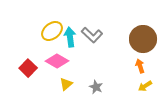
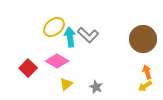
yellow ellipse: moved 2 px right, 4 px up
gray L-shape: moved 4 px left
orange arrow: moved 7 px right, 6 px down
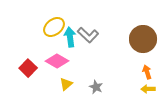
yellow arrow: moved 3 px right, 3 px down; rotated 32 degrees clockwise
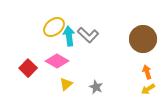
cyan arrow: moved 1 px left, 1 px up
yellow arrow: rotated 32 degrees counterclockwise
